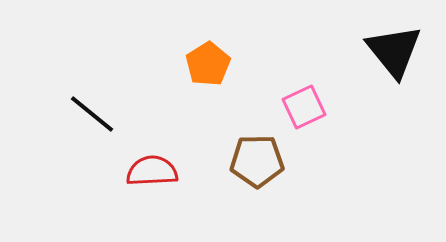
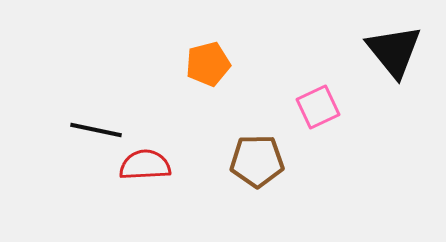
orange pentagon: rotated 18 degrees clockwise
pink square: moved 14 px right
black line: moved 4 px right, 16 px down; rotated 27 degrees counterclockwise
red semicircle: moved 7 px left, 6 px up
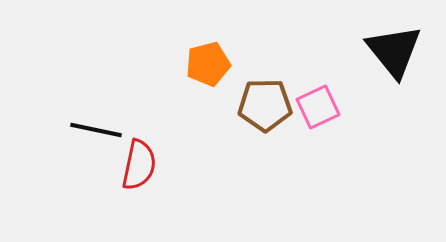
brown pentagon: moved 8 px right, 56 px up
red semicircle: moved 6 px left; rotated 105 degrees clockwise
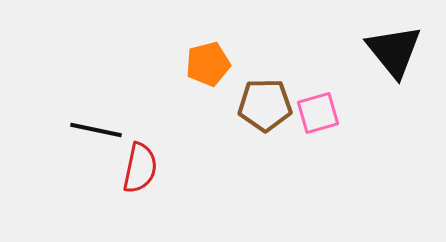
pink square: moved 6 px down; rotated 9 degrees clockwise
red semicircle: moved 1 px right, 3 px down
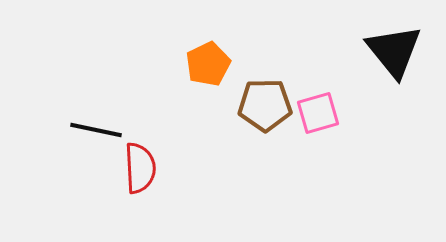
orange pentagon: rotated 12 degrees counterclockwise
red semicircle: rotated 15 degrees counterclockwise
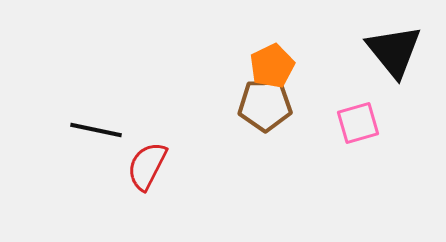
orange pentagon: moved 64 px right, 2 px down
pink square: moved 40 px right, 10 px down
red semicircle: moved 7 px right, 2 px up; rotated 150 degrees counterclockwise
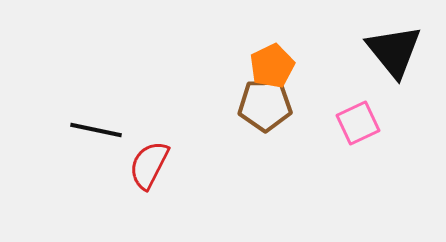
pink square: rotated 9 degrees counterclockwise
red semicircle: moved 2 px right, 1 px up
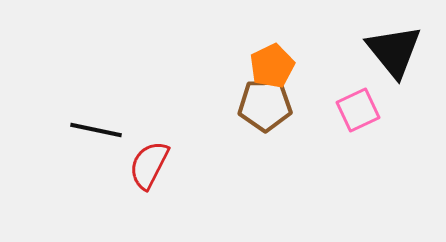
pink square: moved 13 px up
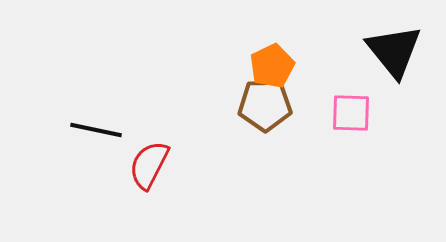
pink square: moved 7 px left, 3 px down; rotated 27 degrees clockwise
